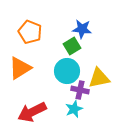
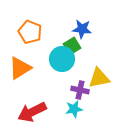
cyan circle: moved 5 px left, 12 px up
cyan star: rotated 12 degrees clockwise
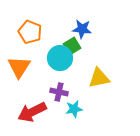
cyan circle: moved 2 px left, 1 px up
orange triangle: moved 1 px left, 1 px up; rotated 25 degrees counterclockwise
purple cross: moved 21 px left, 2 px down
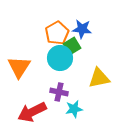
orange pentagon: moved 27 px right, 1 px down; rotated 20 degrees clockwise
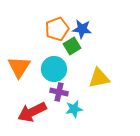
orange pentagon: moved 4 px up; rotated 10 degrees clockwise
cyan circle: moved 6 px left, 11 px down
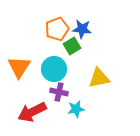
cyan star: moved 2 px right
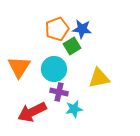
cyan star: moved 2 px left
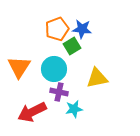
yellow triangle: moved 2 px left
